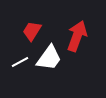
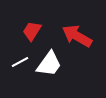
red arrow: rotated 80 degrees counterclockwise
white trapezoid: moved 6 px down
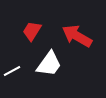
white line: moved 8 px left, 9 px down
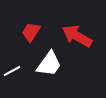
red trapezoid: moved 1 px left, 1 px down
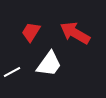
red arrow: moved 2 px left, 3 px up
white line: moved 1 px down
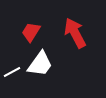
red arrow: rotated 32 degrees clockwise
white trapezoid: moved 9 px left
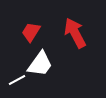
white line: moved 5 px right, 8 px down
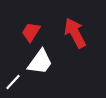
white trapezoid: moved 2 px up
white line: moved 4 px left, 2 px down; rotated 18 degrees counterclockwise
